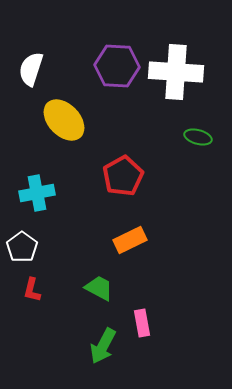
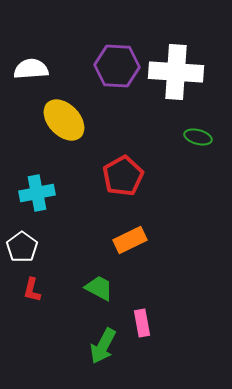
white semicircle: rotated 68 degrees clockwise
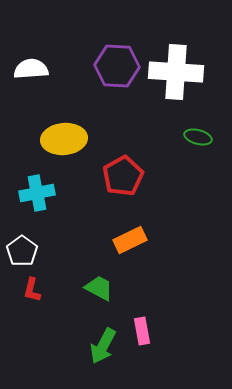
yellow ellipse: moved 19 px down; rotated 51 degrees counterclockwise
white pentagon: moved 4 px down
pink rectangle: moved 8 px down
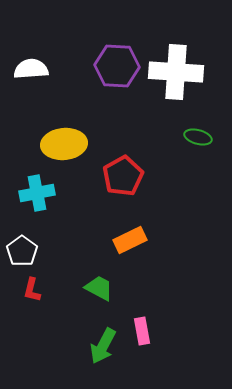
yellow ellipse: moved 5 px down
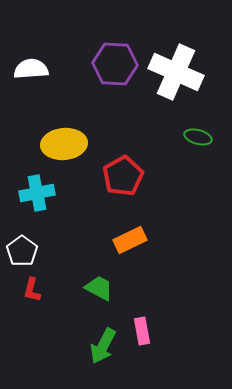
purple hexagon: moved 2 px left, 2 px up
white cross: rotated 20 degrees clockwise
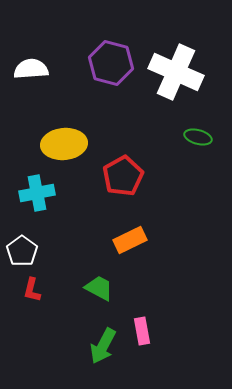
purple hexagon: moved 4 px left, 1 px up; rotated 12 degrees clockwise
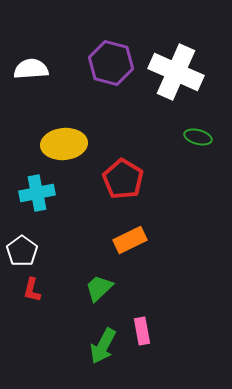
red pentagon: moved 3 px down; rotated 12 degrees counterclockwise
green trapezoid: rotated 72 degrees counterclockwise
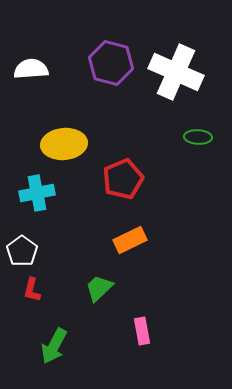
green ellipse: rotated 12 degrees counterclockwise
red pentagon: rotated 18 degrees clockwise
green arrow: moved 49 px left
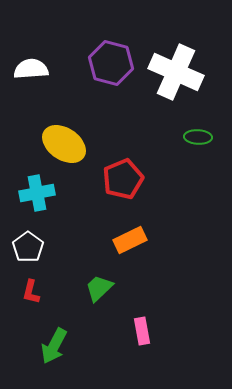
yellow ellipse: rotated 39 degrees clockwise
white pentagon: moved 6 px right, 4 px up
red L-shape: moved 1 px left, 2 px down
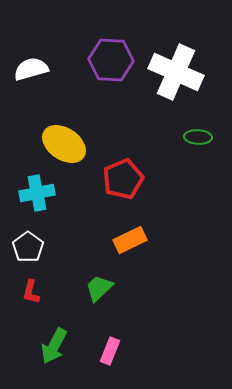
purple hexagon: moved 3 px up; rotated 12 degrees counterclockwise
white semicircle: rotated 12 degrees counterclockwise
pink rectangle: moved 32 px left, 20 px down; rotated 32 degrees clockwise
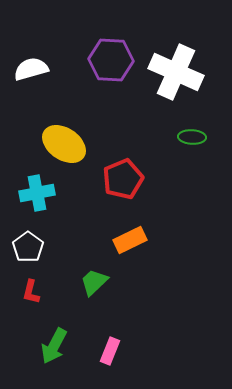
green ellipse: moved 6 px left
green trapezoid: moved 5 px left, 6 px up
